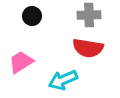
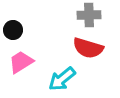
black circle: moved 19 px left, 14 px down
red semicircle: rotated 8 degrees clockwise
cyan arrow: moved 1 px left, 1 px up; rotated 16 degrees counterclockwise
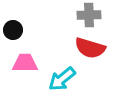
red semicircle: moved 2 px right
pink trapezoid: moved 4 px right, 1 px down; rotated 32 degrees clockwise
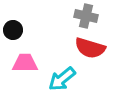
gray cross: moved 3 px left, 1 px down; rotated 15 degrees clockwise
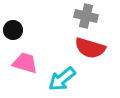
pink trapezoid: rotated 16 degrees clockwise
